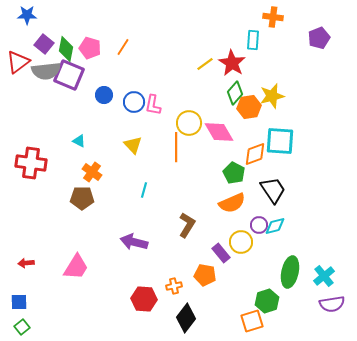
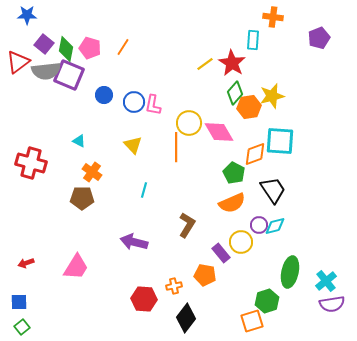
red cross at (31, 163): rotated 8 degrees clockwise
red arrow at (26, 263): rotated 14 degrees counterclockwise
cyan cross at (324, 276): moved 2 px right, 5 px down
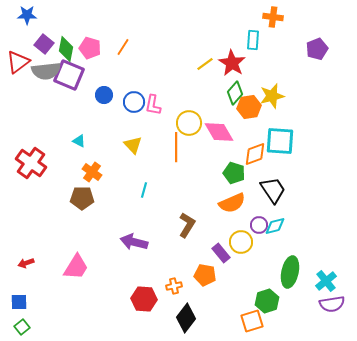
purple pentagon at (319, 38): moved 2 px left, 11 px down
red cross at (31, 163): rotated 20 degrees clockwise
green pentagon at (234, 173): rotated 10 degrees counterclockwise
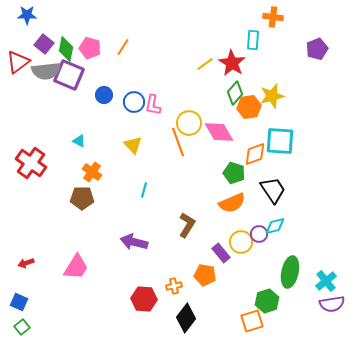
orange line at (176, 147): moved 2 px right, 5 px up; rotated 20 degrees counterclockwise
purple circle at (259, 225): moved 9 px down
blue square at (19, 302): rotated 24 degrees clockwise
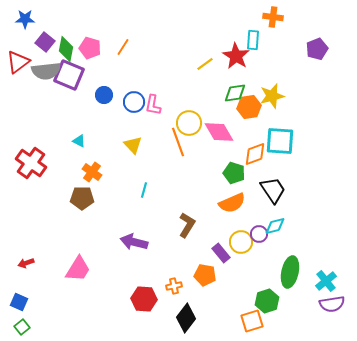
blue star at (27, 15): moved 2 px left, 4 px down
purple square at (44, 44): moved 1 px right, 2 px up
red star at (232, 63): moved 4 px right, 7 px up
green diamond at (235, 93): rotated 40 degrees clockwise
pink trapezoid at (76, 267): moved 2 px right, 2 px down
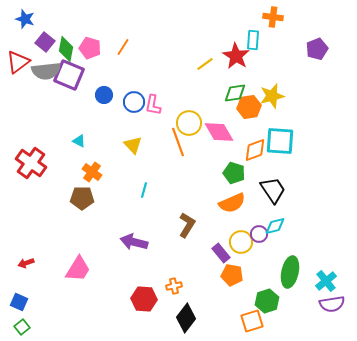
blue star at (25, 19): rotated 18 degrees clockwise
orange diamond at (255, 154): moved 4 px up
orange pentagon at (205, 275): moved 27 px right
